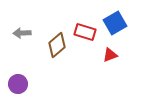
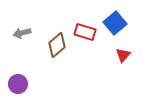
blue square: rotated 10 degrees counterclockwise
gray arrow: rotated 12 degrees counterclockwise
red triangle: moved 13 px right; rotated 28 degrees counterclockwise
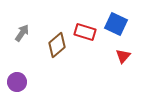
blue square: moved 1 px right, 1 px down; rotated 25 degrees counterclockwise
gray arrow: rotated 138 degrees clockwise
red triangle: moved 1 px down
purple circle: moved 1 px left, 2 px up
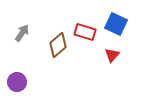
brown diamond: moved 1 px right
red triangle: moved 11 px left, 1 px up
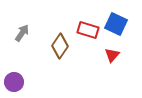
red rectangle: moved 3 px right, 2 px up
brown diamond: moved 2 px right, 1 px down; rotated 15 degrees counterclockwise
purple circle: moved 3 px left
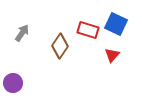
purple circle: moved 1 px left, 1 px down
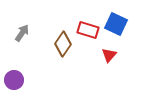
brown diamond: moved 3 px right, 2 px up
red triangle: moved 3 px left
purple circle: moved 1 px right, 3 px up
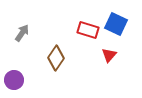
brown diamond: moved 7 px left, 14 px down
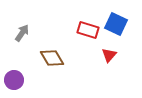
brown diamond: moved 4 px left; rotated 65 degrees counterclockwise
